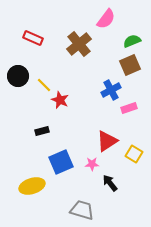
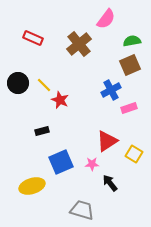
green semicircle: rotated 12 degrees clockwise
black circle: moved 7 px down
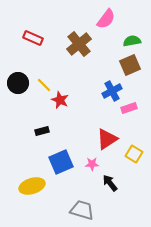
blue cross: moved 1 px right, 1 px down
red triangle: moved 2 px up
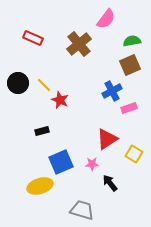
yellow ellipse: moved 8 px right
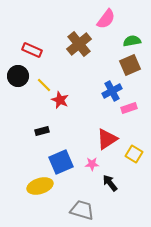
red rectangle: moved 1 px left, 12 px down
black circle: moved 7 px up
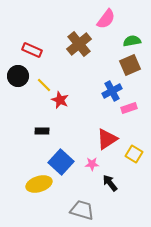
black rectangle: rotated 16 degrees clockwise
blue square: rotated 25 degrees counterclockwise
yellow ellipse: moved 1 px left, 2 px up
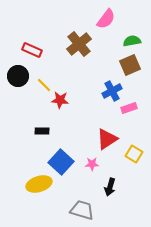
red star: rotated 18 degrees counterclockwise
black arrow: moved 4 px down; rotated 126 degrees counterclockwise
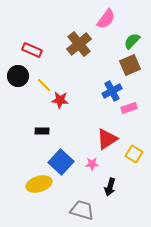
green semicircle: rotated 36 degrees counterclockwise
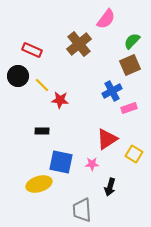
yellow line: moved 2 px left
blue square: rotated 30 degrees counterclockwise
gray trapezoid: rotated 110 degrees counterclockwise
